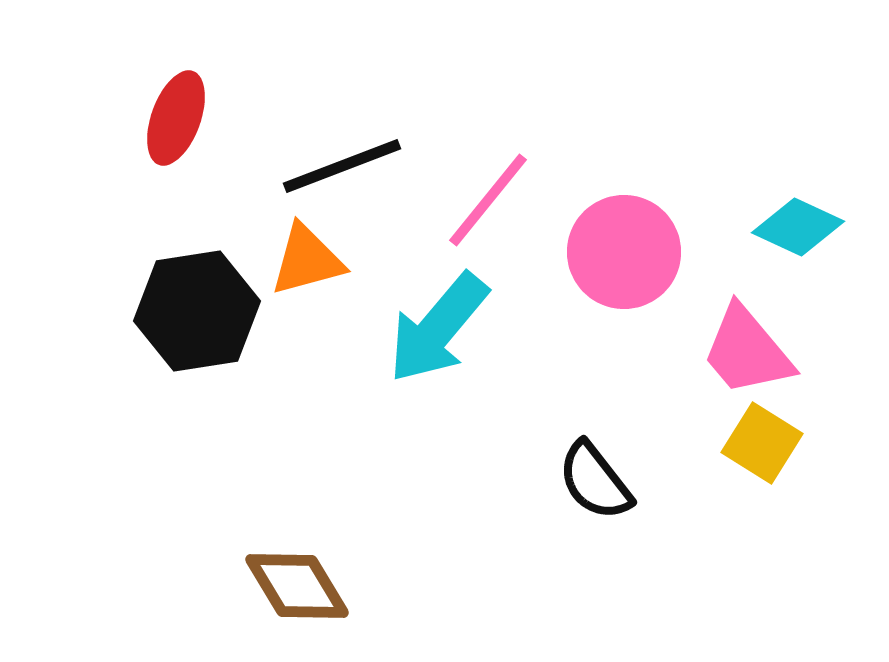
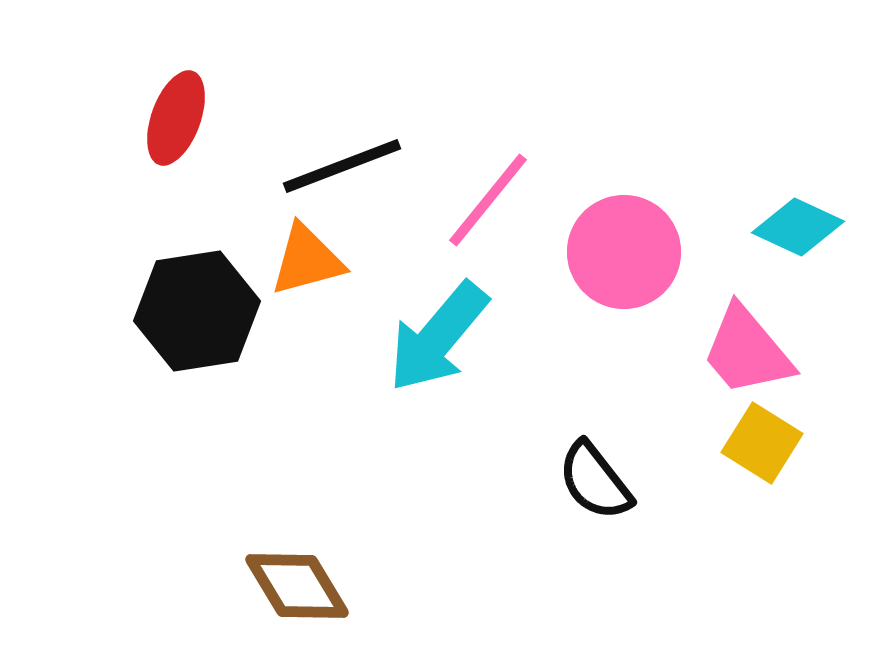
cyan arrow: moved 9 px down
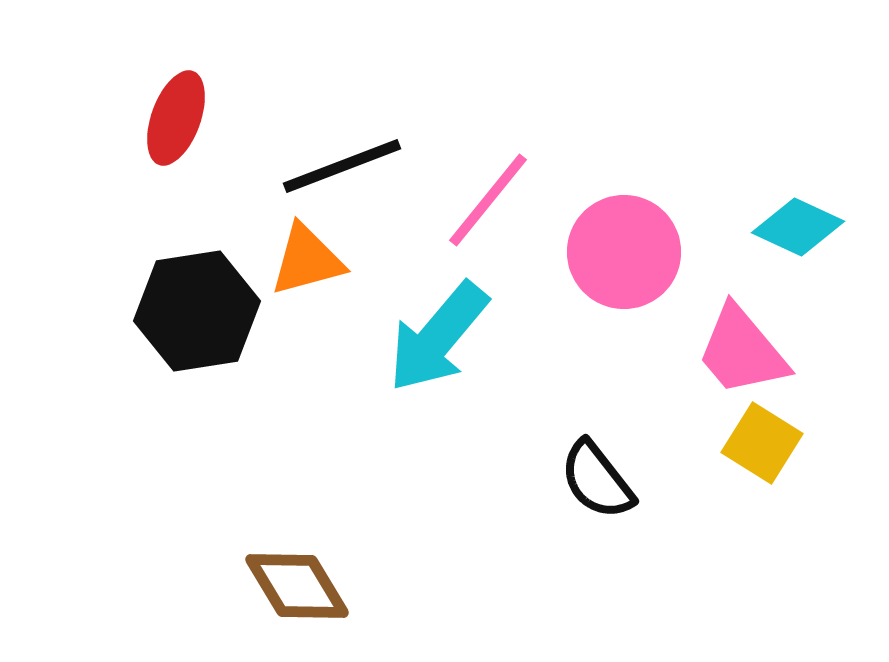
pink trapezoid: moved 5 px left
black semicircle: moved 2 px right, 1 px up
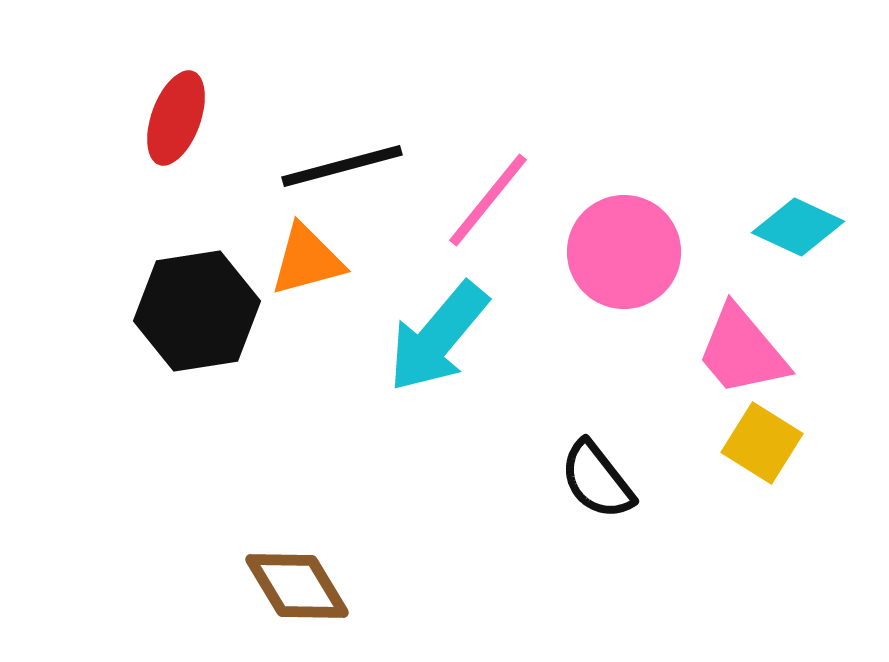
black line: rotated 6 degrees clockwise
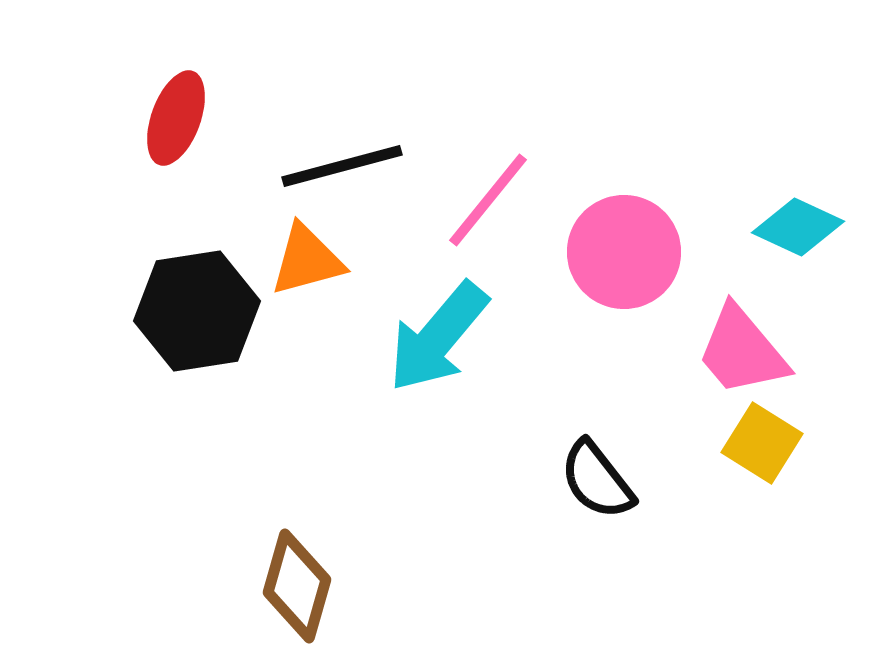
brown diamond: rotated 47 degrees clockwise
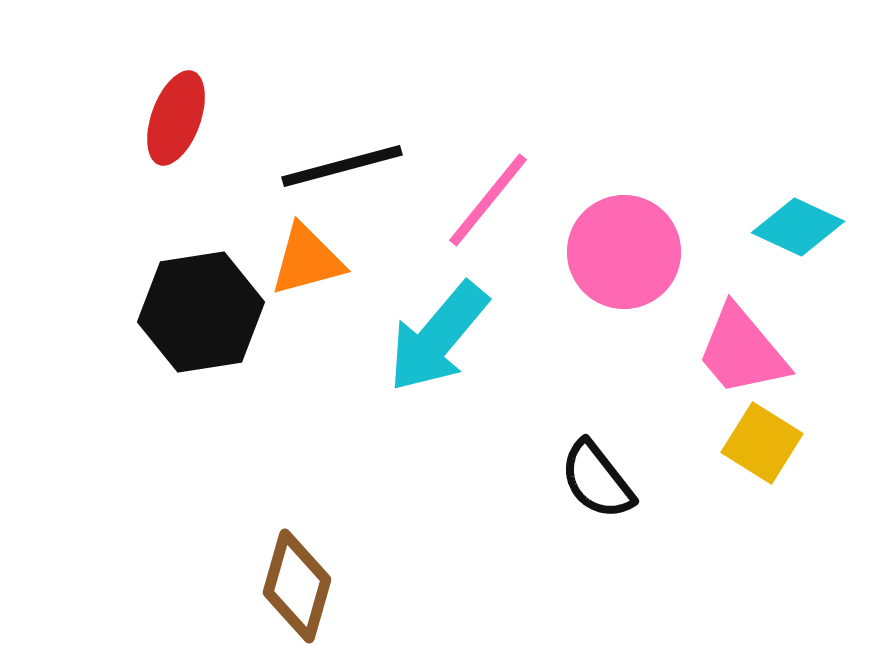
black hexagon: moved 4 px right, 1 px down
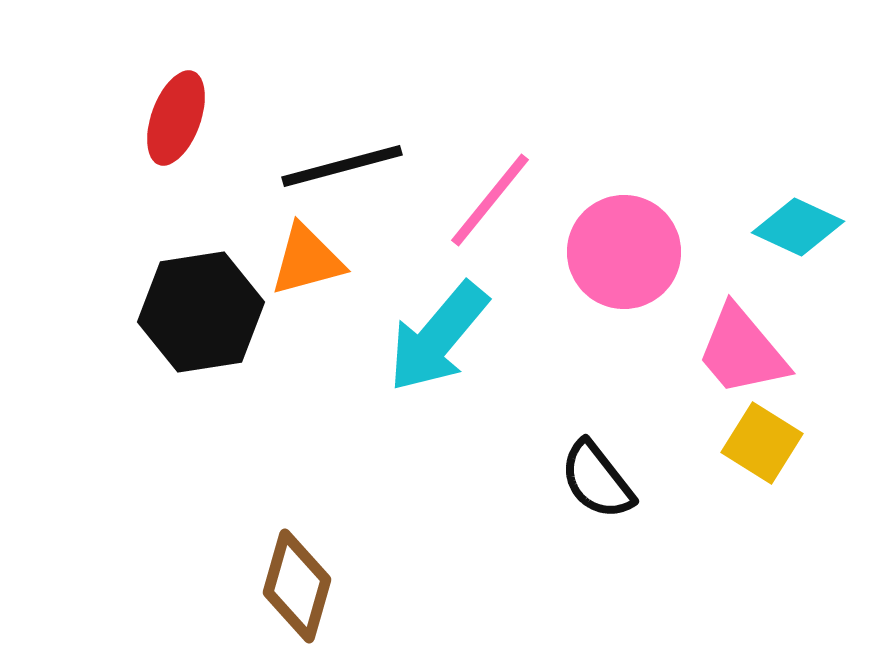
pink line: moved 2 px right
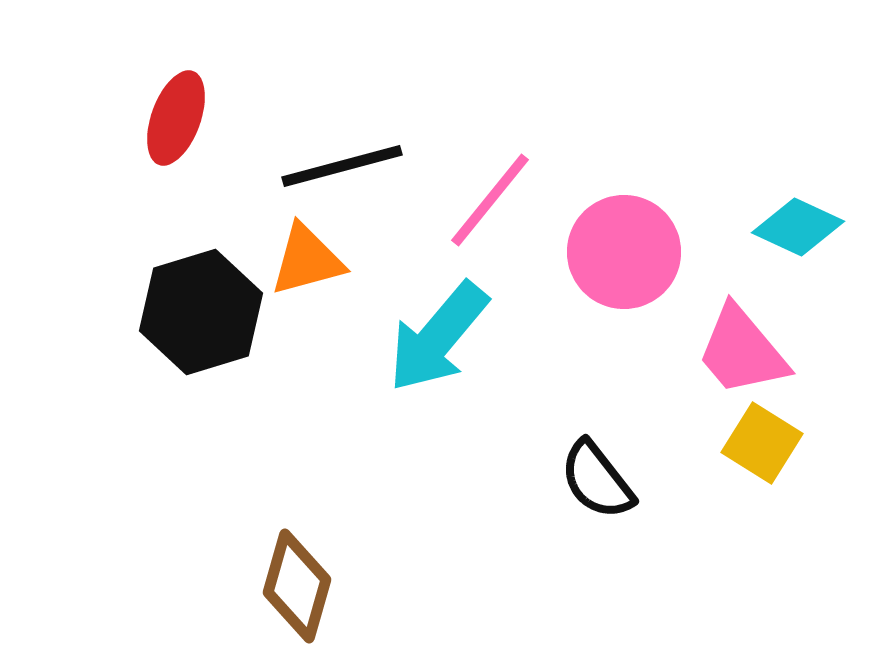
black hexagon: rotated 8 degrees counterclockwise
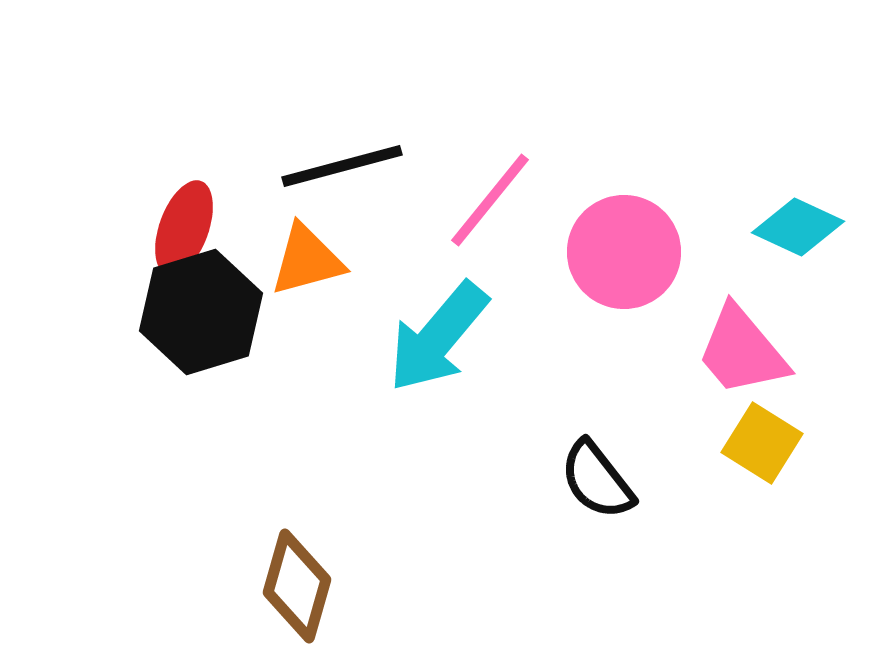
red ellipse: moved 8 px right, 110 px down
